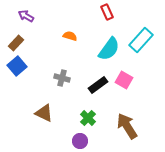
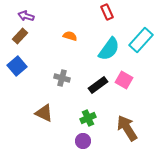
purple arrow: rotated 14 degrees counterclockwise
brown rectangle: moved 4 px right, 7 px up
green cross: rotated 21 degrees clockwise
brown arrow: moved 2 px down
purple circle: moved 3 px right
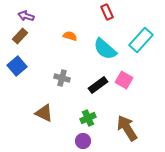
cyan semicircle: moved 4 px left; rotated 95 degrees clockwise
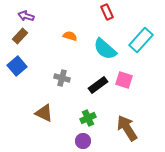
pink square: rotated 12 degrees counterclockwise
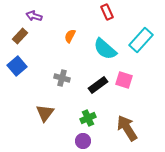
purple arrow: moved 8 px right
orange semicircle: rotated 80 degrees counterclockwise
brown triangle: moved 1 px right; rotated 42 degrees clockwise
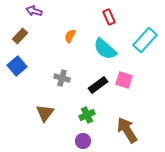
red rectangle: moved 2 px right, 5 px down
purple arrow: moved 5 px up
cyan rectangle: moved 4 px right
green cross: moved 1 px left, 3 px up
brown arrow: moved 2 px down
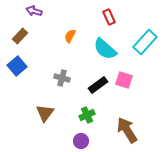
cyan rectangle: moved 2 px down
purple circle: moved 2 px left
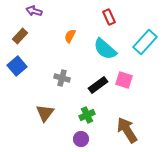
purple circle: moved 2 px up
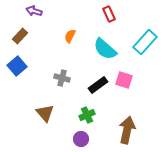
red rectangle: moved 3 px up
brown triangle: rotated 18 degrees counterclockwise
brown arrow: rotated 44 degrees clockwise
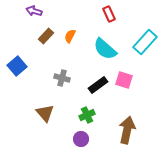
brown rectangle: moved 26 px right
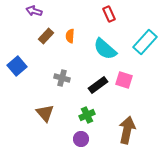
orange semicircle: rotated 24 degrees counterclockwise
